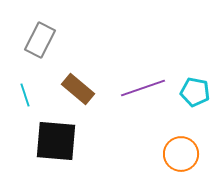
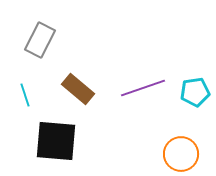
cyan pentagon: rotated 20 degrees counterclockwise
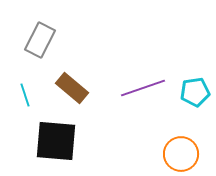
brown rectangle: moved 6 px left, 1 px up
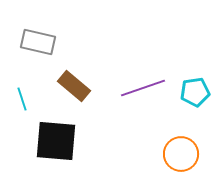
gray rectangle: moved 2 px left, 2 px down; rotated 76 degrees clockwise
brown rectangle: moved 2 px right, 2 px up
cyan line: moved 3 px left, 4 px down
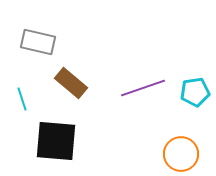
brown rectangle: moved 3 px left, 3 px up
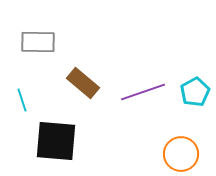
gray rectangle: rotated 12 degrees counterclockwise
brown rectangle: moved 12 px right
purple line: moved 4 px down
cyan pentagon: rotated 20 degrees counterclockwise
cyan line: moved 1 px down
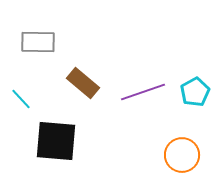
cyan line: moved 1 px left, 1 px up; rotated 25 degrees counterclockwise
orange circle: moved 1 px right, 1 px down
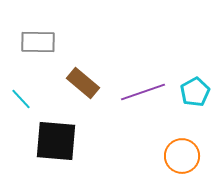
orange circle: moved 1 px down
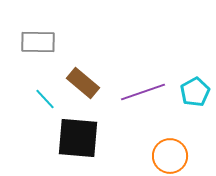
cyan line: moved 24 px right
black square: moved 22 px right, 3 px up
orange circle: moved 12 px left
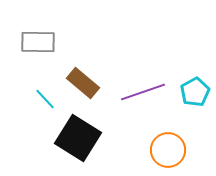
black square: rotated 27 degrees clockwise
orange circle: moved 2 px left, 6 px up
